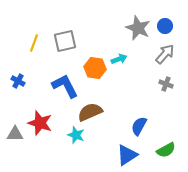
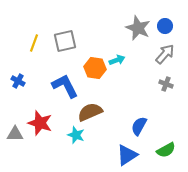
cyan arrow: moved 2 px left, 1 px down
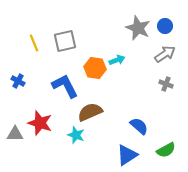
yellow line: rotated 42 degrees counterclockwise
gray arrow: rotated 15 degrees clockwise
blue semicircle: rotated 102 degrees clockwise
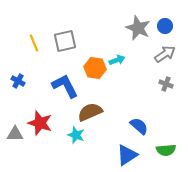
green semicircle: rotated 24 degrees clockwise
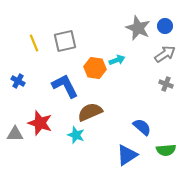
blue semicircle: moved 3 px right, 1 px down
